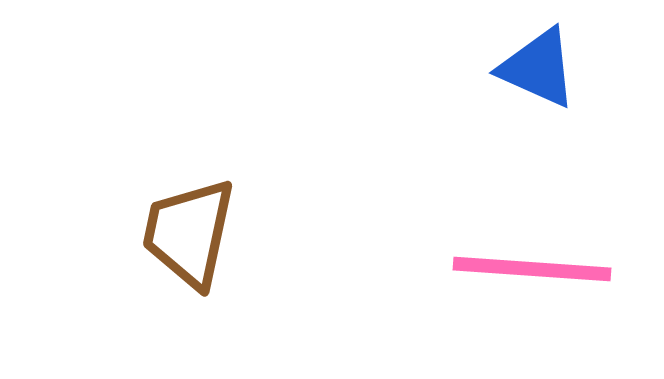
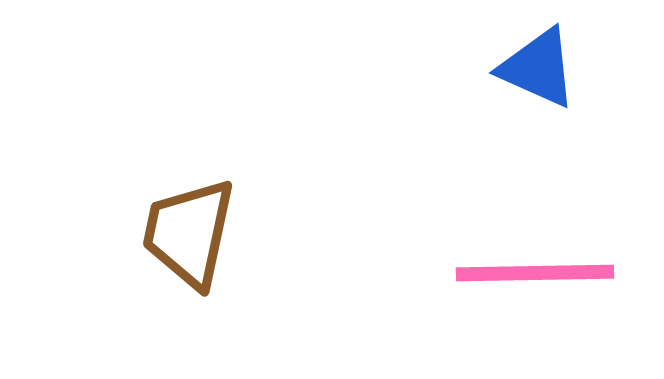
pink line: moved 3 px right, 4 px down; rotated 5 degrees counterclockwise
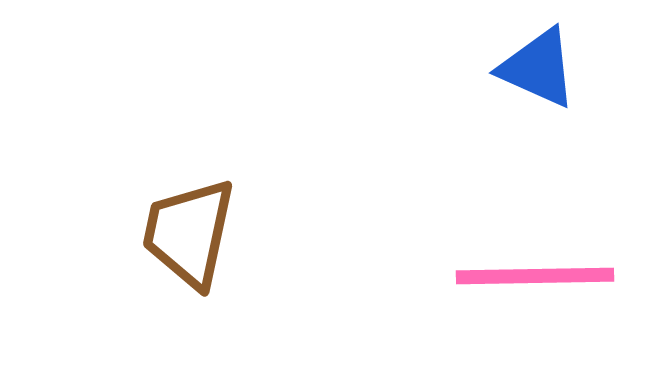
pink line: moved 3 px down
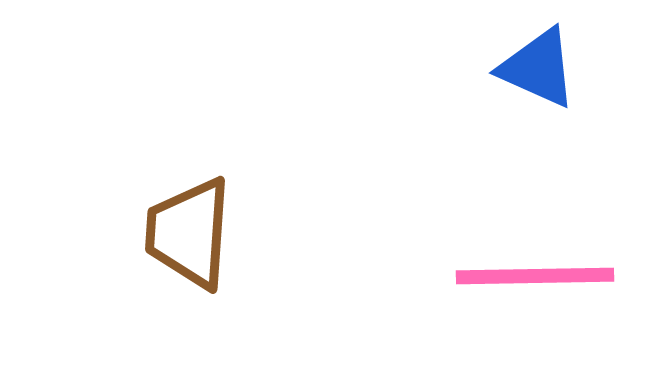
brown trapezoid: rotated 8 degrees counterclockwise
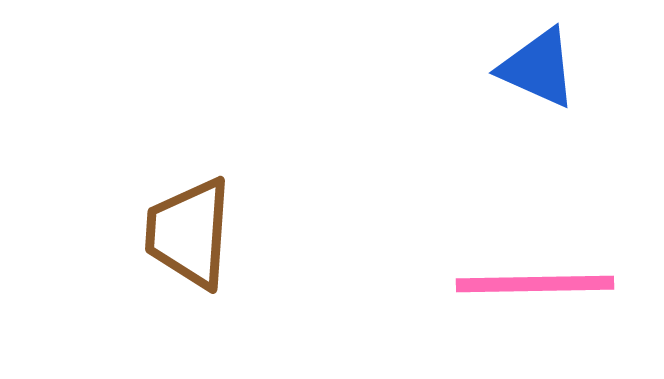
pink line: moved 8 px down
